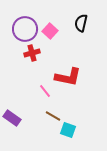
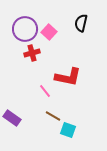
pink square: moved 1 px left, 1 px down
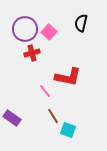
brown line: rotated 28 degrees clockwise
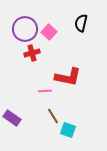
pink line: rotated 56 degrees counterclockwise
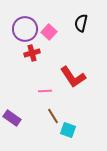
red L-shape: moved 5 px right; rotated 44 degrees clockwise
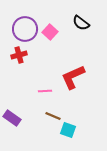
black semicircle: rotated 66 degrees counterclockwise
pink square: moved 1 px right
red cross: moved 13 px left, 2 px down
red L-shape: rotated 100 degrees clockwise
brown line: rotated 35 degrees counterclockwise
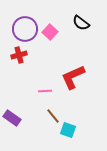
brown line: rotated 28 degrees clockwise
